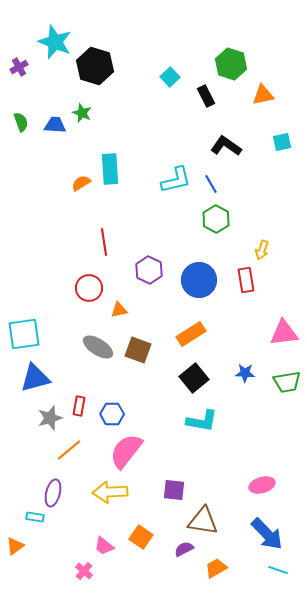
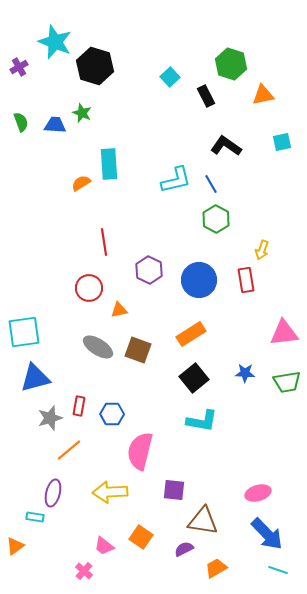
cyan rectangle at (110, 169): moved 1 px left, 5 px up
cyan square at (24, 334): moved 2 px up
pink semicircle at (126, 451): moved 14 px right; rotated 24 degrees counterclockwise
pink ellipse at (262, 485): moved 4 px left, 8 px down
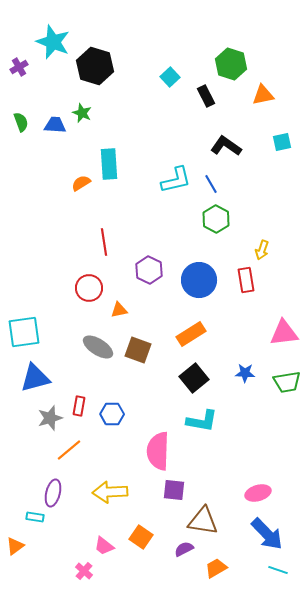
cyan star at (55, 42): moved 2 px left
pink semicircle at (140, 451): moved 18 px right; rotated 12 degrees counterclockwise
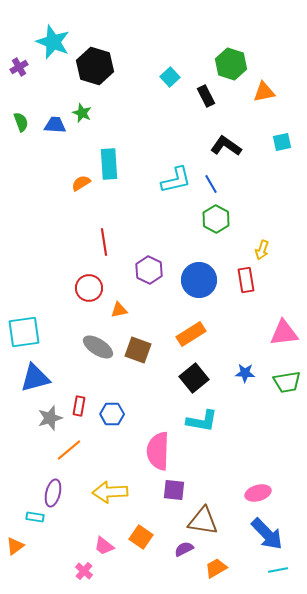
orange triangle at (263, 95): moved 1 px right, 3 px up
cyan line at (278, 570): rotated 30 degrees counterclockwise
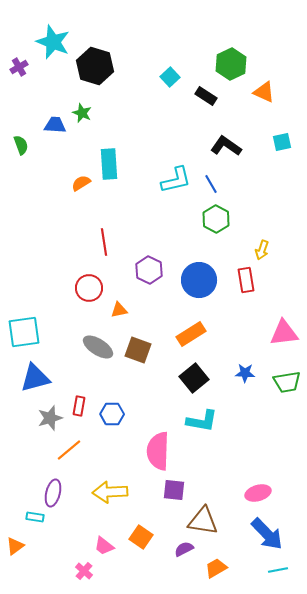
green hexagon at (231, 64): rotated 16 degrees clockwise
orange triangle at (264, 92): rotated 35 degrees clockwise
black rectangle at (206, 96): rotated 30 degrees counterclockwise
green semicircle at (21, 122): moved 23 px down
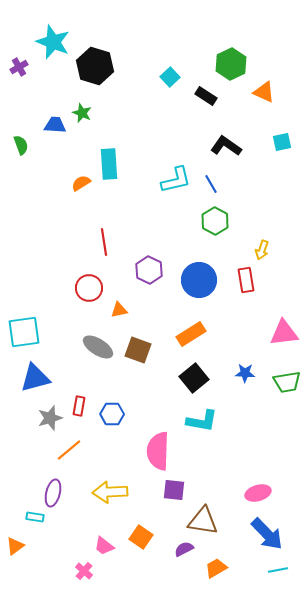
green hexagon at (216, 219): moved 1 px left, 2 px down
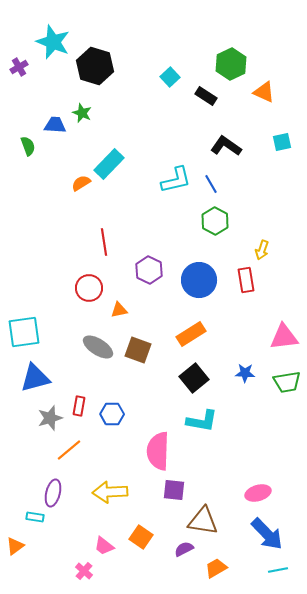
green semicircle at (21, 145): moved 7 px right, 1 px down
cyan rectangle at (109, 164): rotated 48 degrees clockwise
pink triangle at (284, 333): moved 4 px down
